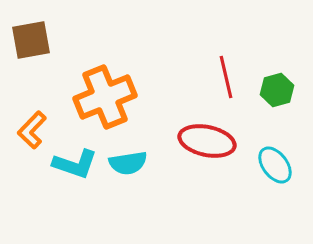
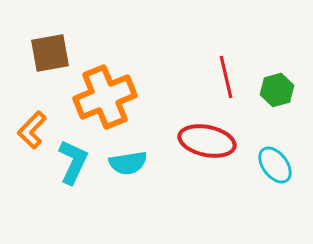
brown square: moved 19 px right, 13 px down
cyan L-shape: moved 2 px left, 2 px up; rotated 84 degrees counterclockwise
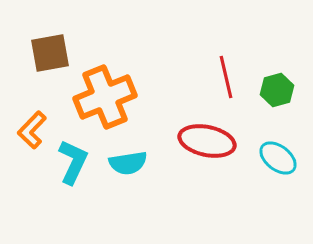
cyan ellipse: moved 3 px right, 7 px up; rotated 15 degrees counterclockwise
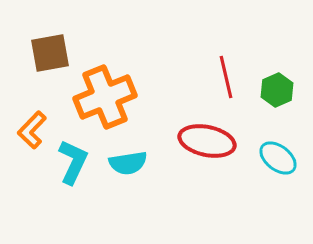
green hexagon: rotated 8 degrees counterclockwise
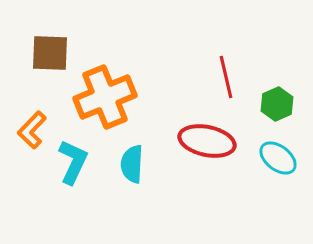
brown square: rotated 12 degrees clockwise
green hexagon: moved 14 px down
cyan semicircle: moved 4 px right, 1 px down; rotated 102 degrees clockwise
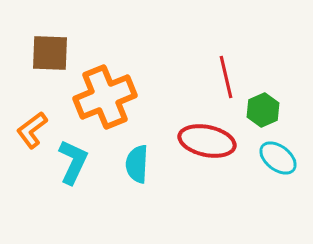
green hexagon: moved 14 px left, 6 px down
orange L-shape: rotated 9 degrees clockwise
cyan semicircle: moved 5 px right
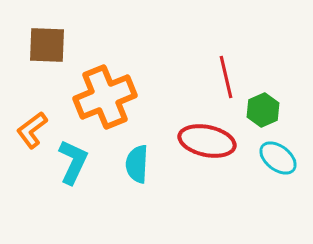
brown square: moved 3 px left, 8 px up
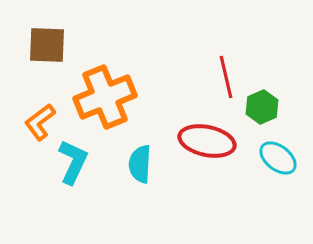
green hexagon: moved 1 px left, 3 px up
orange L-shape: moved 8 px right, 8 px up
cyan semicircle: moved 3 px right
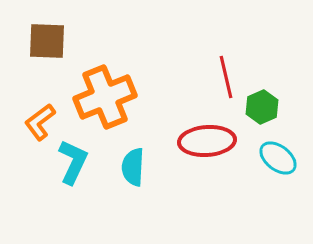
brown square: moved 4 px up
red ellipse: rotated 16 degrees counterclockwise
cyan semicircle: moved 7 px left, 3 px down
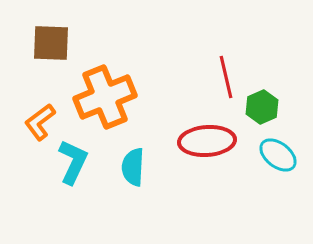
brown square: moved 4 px right, 2 px down
cyan ellipse: moved 3 px up
